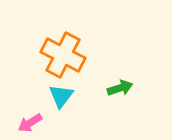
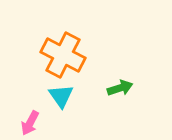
cyan triangle: rotated 12 degrees counterclockwise
pink arrow: rotated 30 degrees counterclockwise
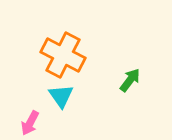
green arrow: moved 10 px right, 8 px up; rotated 35 degrees counterclockwise
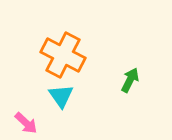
green arrow: rotated 10 degrees counterclockwise
pink arrow: moved 4 px left; rotated 75 degrees counterclockwise
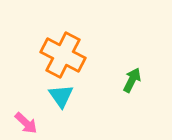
green arrow: moved 2 px right
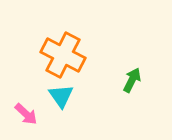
pink arrow: moved 9 px up
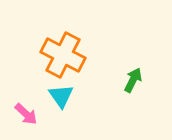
green arrow: moved 1 px right
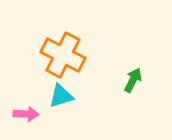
cyan triangle: rotated 48 degrees clockwise
pink arrow: rotated 40 degrees counterclockwise
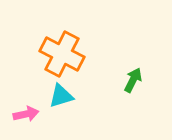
orange cross: moved 1 px left, 1 px up
pink arrow: rotated 15 degrees counterclockwise
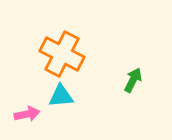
cyan triangle: rotated 12 degrees clockwise
pink arrow: moved 1 px right
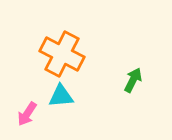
pink arrow: rotated 135 degrees clockwise
